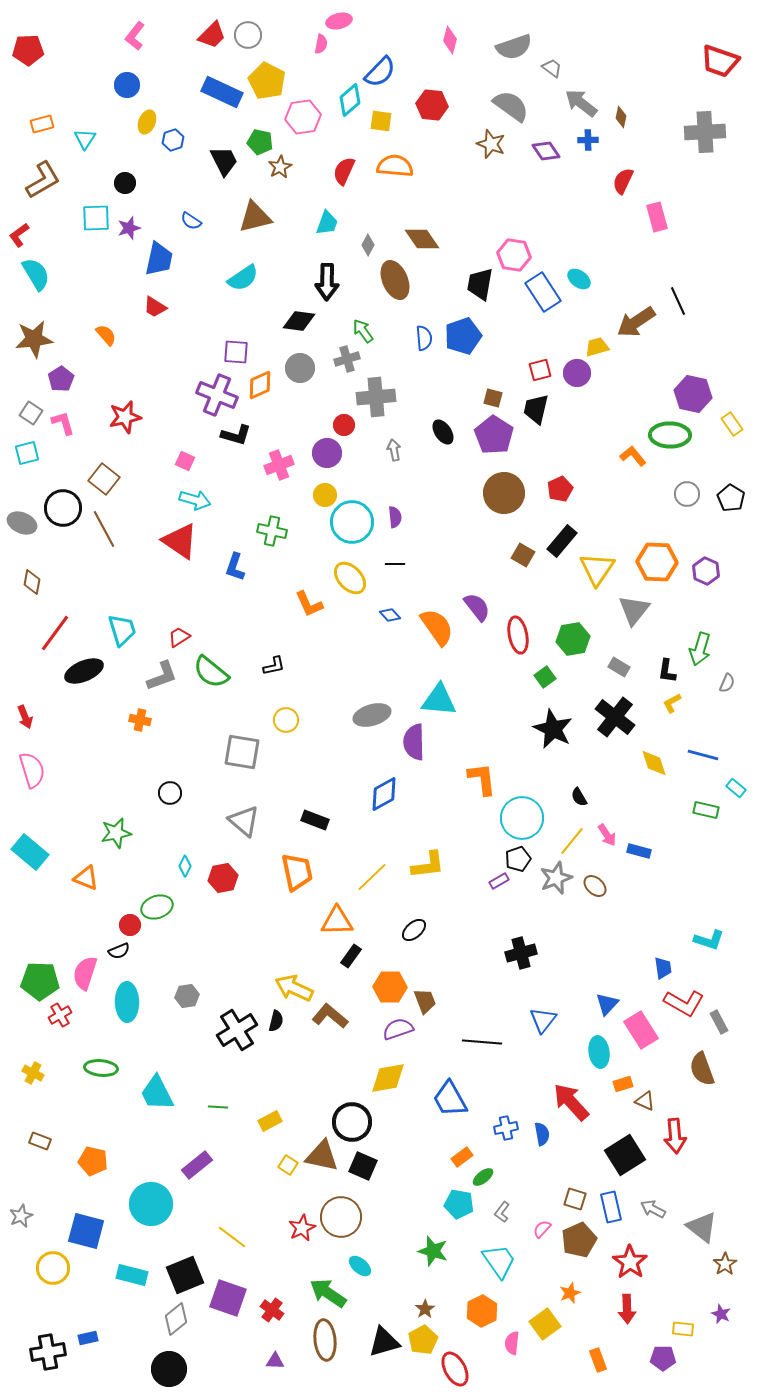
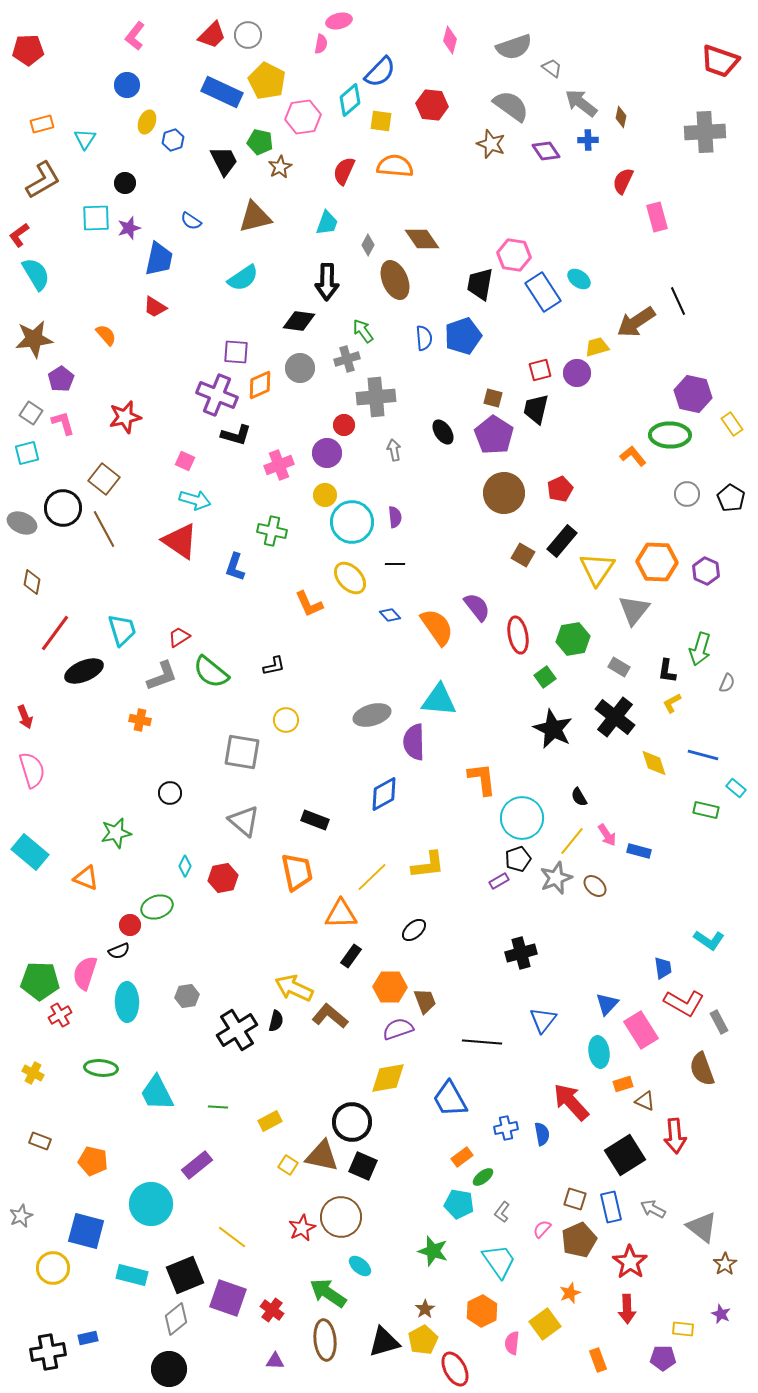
orange triangle at (337, 921): moved 4 px right, 7 px up
cyan L-shape at (709, 940): rotated 16 degrees clockwise
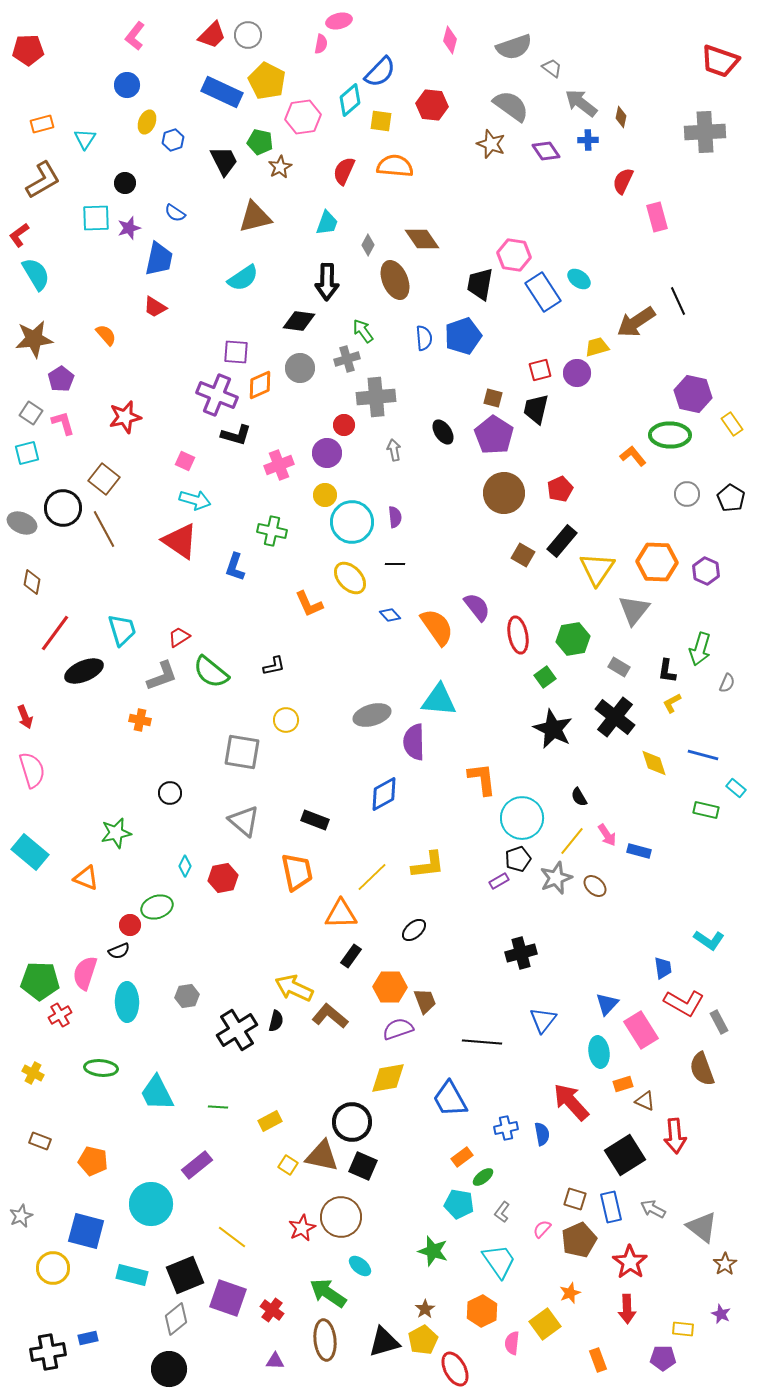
blue semicircle at (191, 221): moved 16 px left, 8 px up
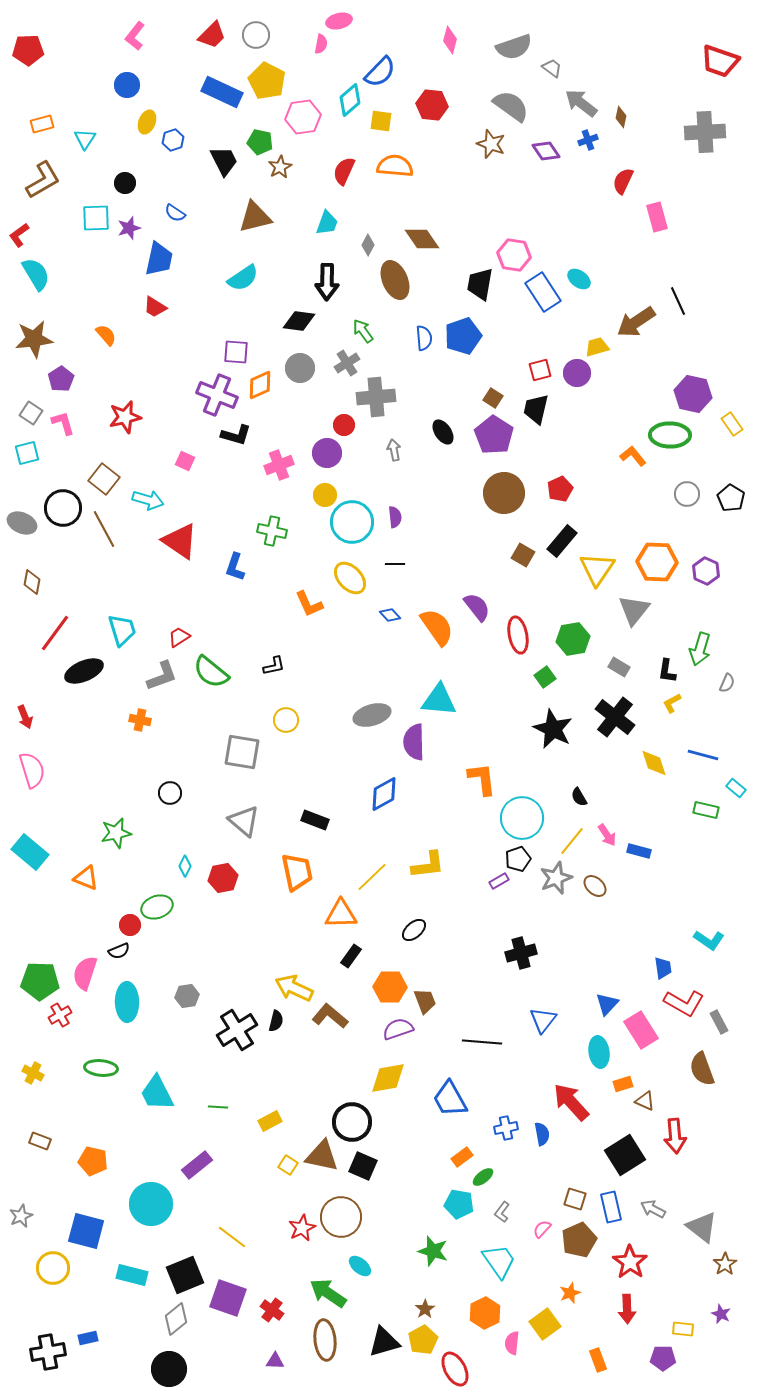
gray circle at (248, 35): moved 8 px right
blue cross at (588, 140): rotated 18 degrees counterclockwise
gray cross at (347, 359): moved 4 px down; rotated 15 degrees counterclockwise
brown square at (493, 398): rotated 18 degrees clockwise
cyan arrow at (195, 500): moved 47 px left
orange hexagon at (482, 1311): moved 3 px right, 2 px down
